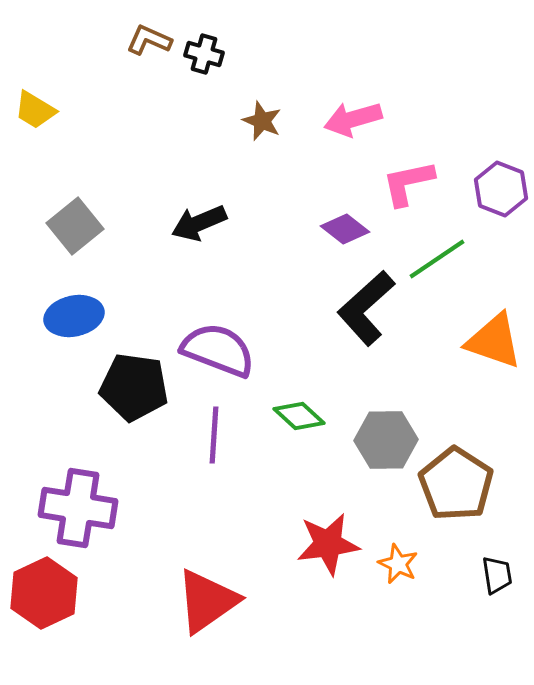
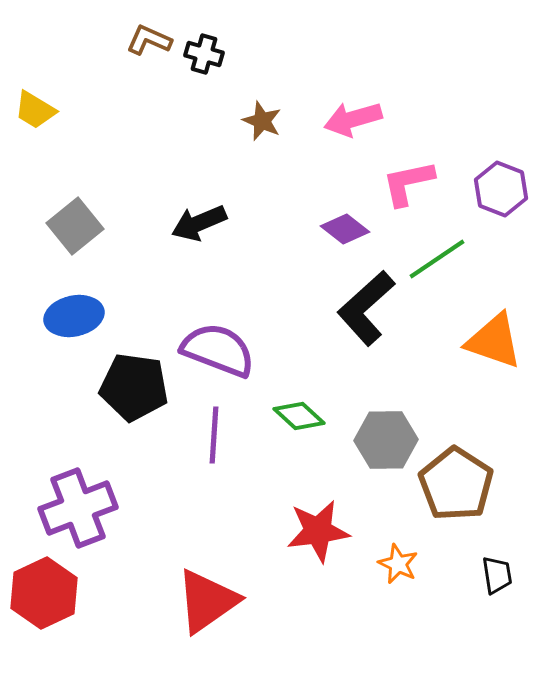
purple cross: rotated 30 degrees counterclockwise
red star: moved 10 px left, 13 px up
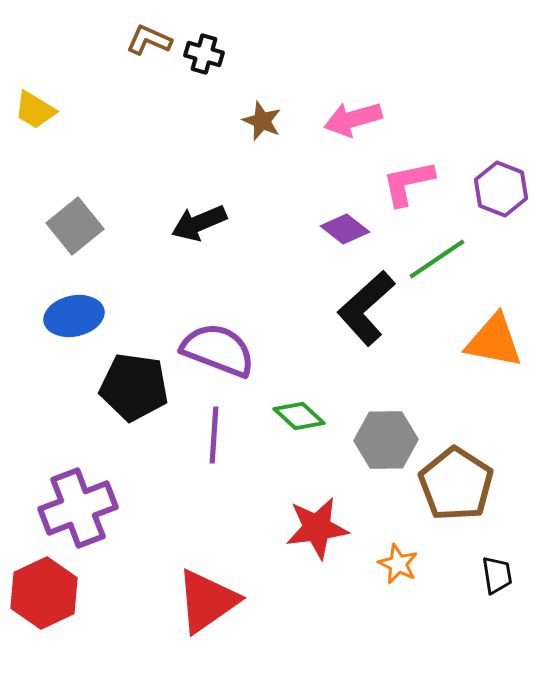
orange triangle: rotated 8 degrees counterclockwise
red star: moved 1 px left, 3 px up
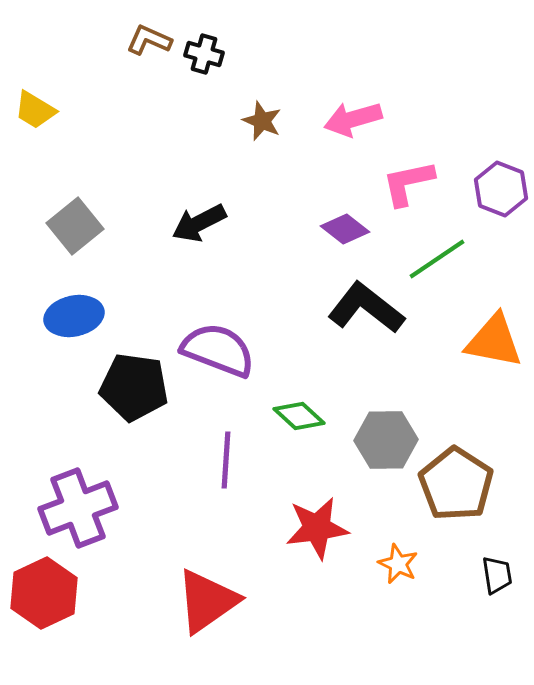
black arrow: rotated 4 degrees counterclockwise
black L-shape: rotated 80 degrees clockwise
purple line: moved 12 px right, 25 px down
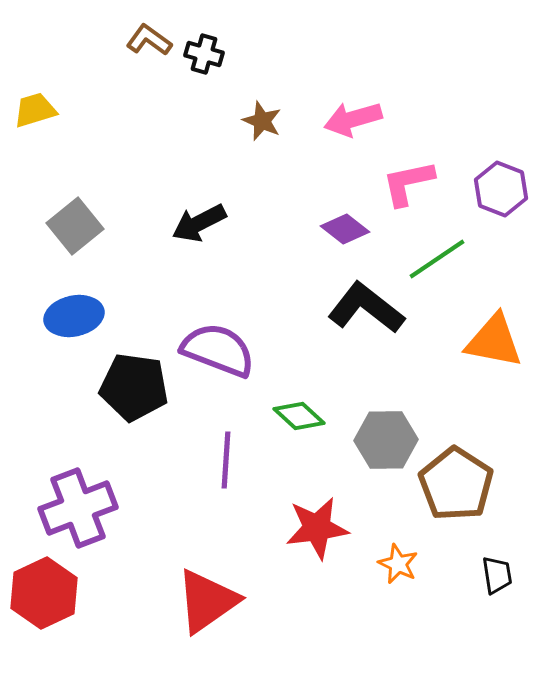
brown L-shape: rotated 12 degrees clockwise
yellow trapezoid: rotated 132 degrees clockwise
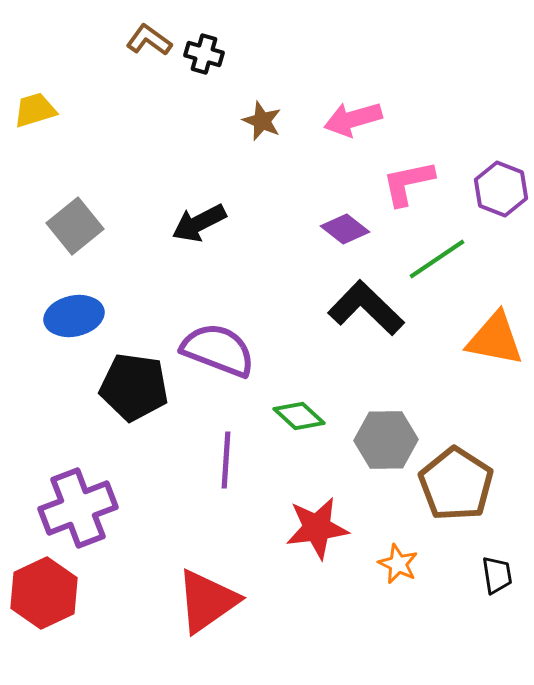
black L-shape: rotated 6 degrees clockwise
orange triangle: moved 1 px right, 2 px up
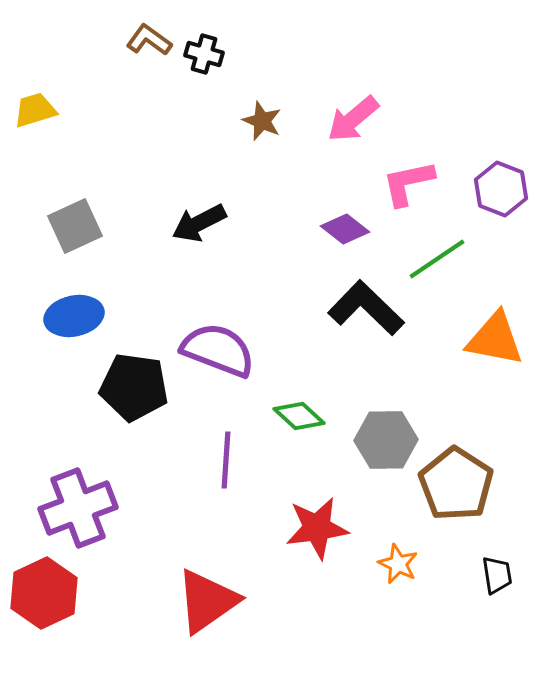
pink arrow: rotated 24 degrees counterclockwise
gray square: rotated 14 degrees clockwise
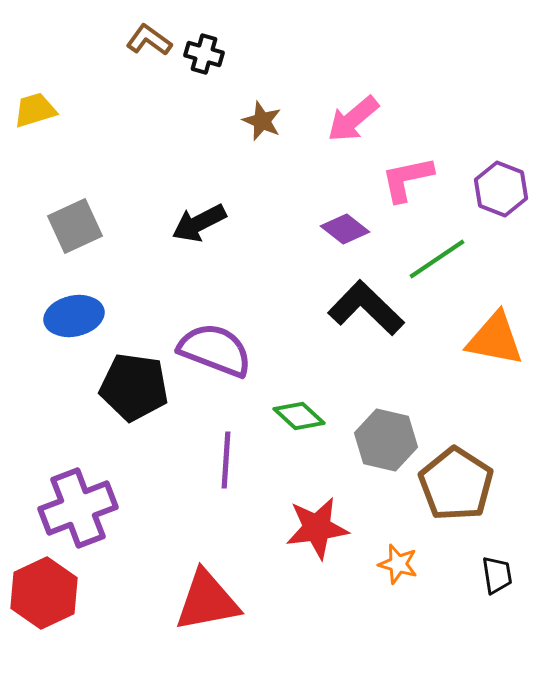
pink L-shape: moved 1 px left, 4 px up
purple semicircle: moved 3 px left
gray hexagon: rotated 14 degrees clockwise
orange star: rotated 9 degrees counterclockwise
red triangle: rotated 24 degrees clockwise
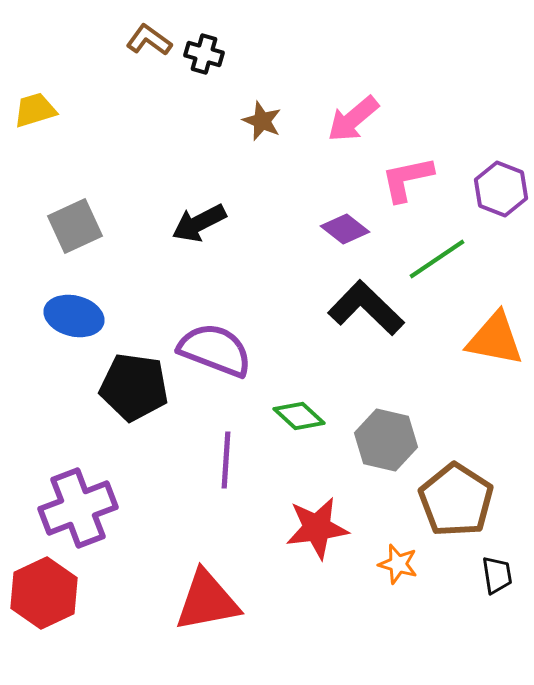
blue ellipse: rotated 26 degrees clockwise
brown pentagon: moved 16 px down
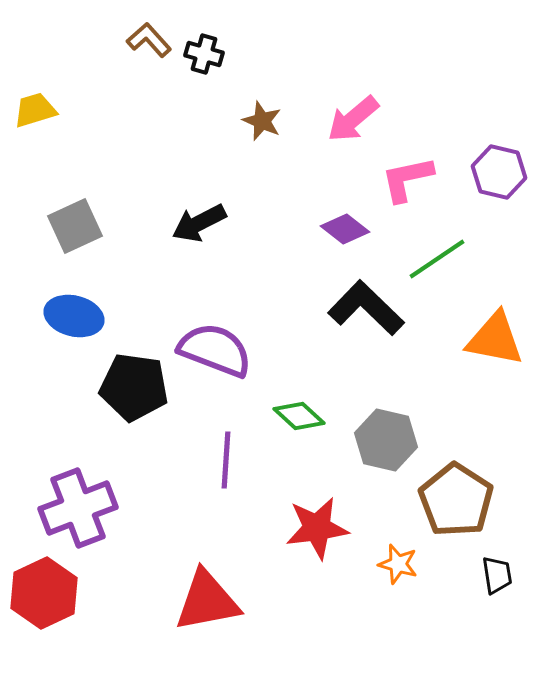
brown L-shape: rotated 12 degrees clockwise
purple hexagon: moved 2 px left, 17 px up; rotated 8 degrees counterclockwise
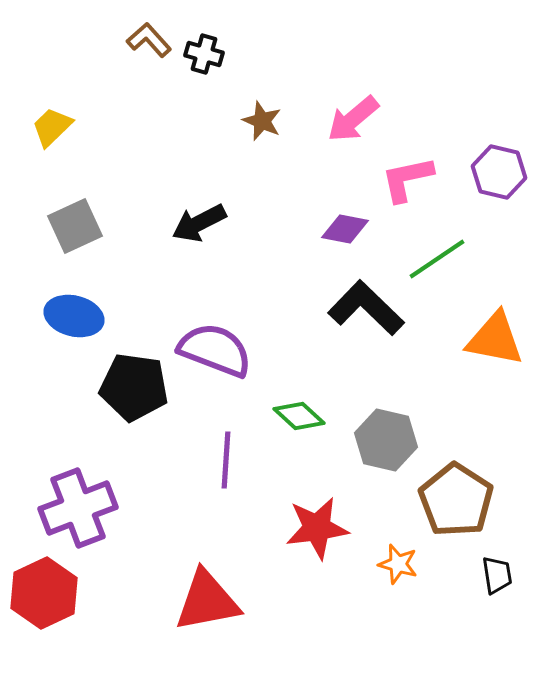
yellow trapezoid: moved 17 px right, 17 px down; rotated 27 degrees counterclockwise
purple diamond: rotated 27 degrees counterclockwise
